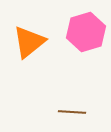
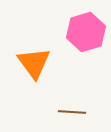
orange triangle: moved 5 px right, 21 px down; rotated 27 degrees counterclockwise
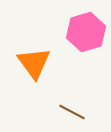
brown line: rotated 24 degrees clockwise
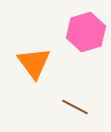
brown line: moved 3 px right, 5 px up
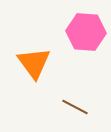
pink hexagon: rotated 21 degrees clockwise
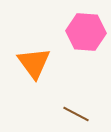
brown line: moved 1 px right, 7 px down
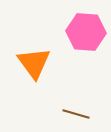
brown line: rotated 12 degrees counterclockwise
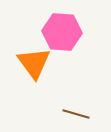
pink hexagon: moved 24 px left
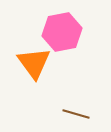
pink hexagon: rotated 15 degrees counterclockwise
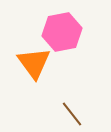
brown line: moved 4 px left; rotated 36 degrees clockwise
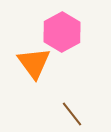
pink hexagon: rotated 18 degrees counterclockwise
